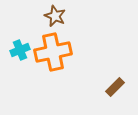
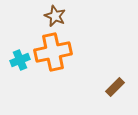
cyan cross: moved 10 px down
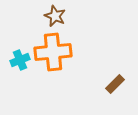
orange cross: rotated 6 degrees clockwise
brown rectangle: moved 3 px up
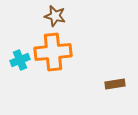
brown star: rotated 10 degrees counterclockwise
brown rectangle: rotated 36 degrees clockwise
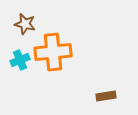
brown star: moved 30 px left, 8 px down
brown rectangle: moved 9 px left, 12 px down
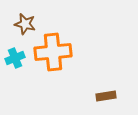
cyan cross: moved 5 px left, 2 px up
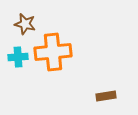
cyan cross: moved 3 px right, 1 px up; rotated 18 degrees clockwise
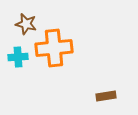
brown star: moved 1 px right
orange cross: moved 1 px right, 4 px up
